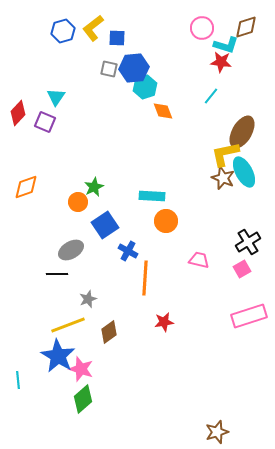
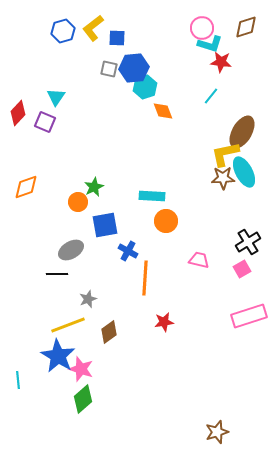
cyan L-shape at (226, 45): moved 16 px left, 1 px up
brown star at (223, 178): rotated 25 degrees counterclockwise
blue square at (105, 225): rotated 24 degrees clockwise
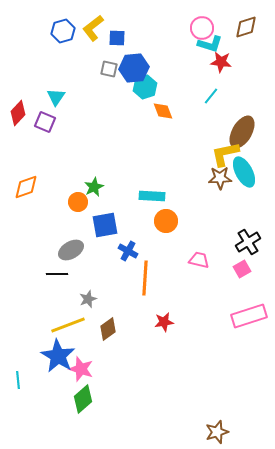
brown star at (223, 178): moved 3 px left
brown diamond at (109, 332): moved 1 px left, 3 px up
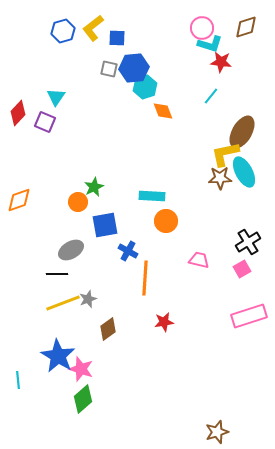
orange diamond at (26, 187): moved 7 px left, 13 px down
yellow line at (68, 325): moved 5 px left, 22 px up
